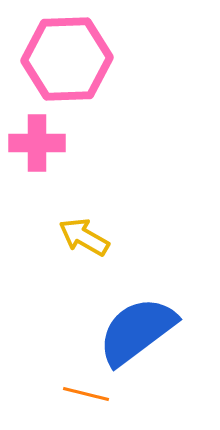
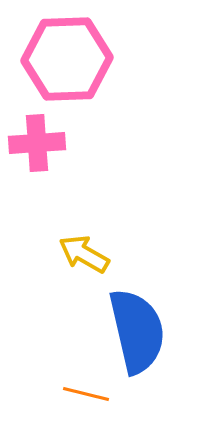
pink cross: rotated 4 degrees counterclockwise
yellow arrow: moved 17 px down
blue semicircle: rotated 114 degrees clockwise
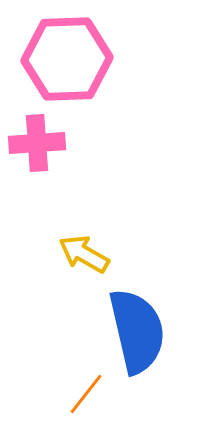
orange line: rotated 66 degrees counterclockwise
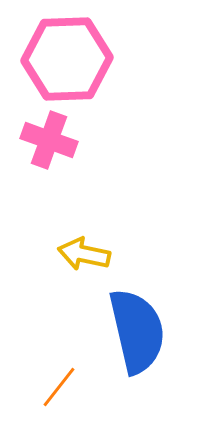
pink cross: moved 12 px right, 3 px up; rotated 24 degrees clockwise
yellow arrow: rotated 18 degrees counterclockwise
orange line: moved 27 px left, 7 px up
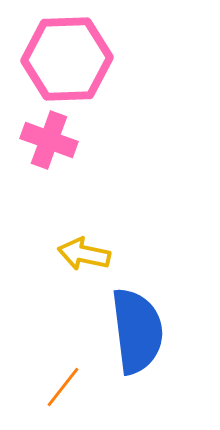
blue semicircle: rotated 6 degrees clockwise
orange line: moved 4 px right
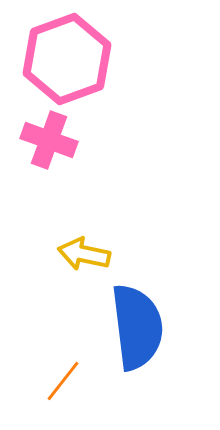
pink hexagon: rotated 18 degrees counterclockwise
blue semicircle: moved 4 px up
orange line: moved 6 px up
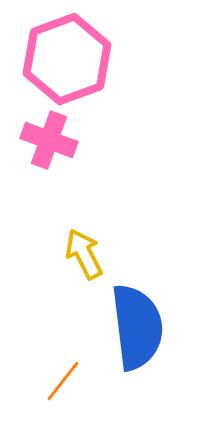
yellow arrow: rotated 51 degrees clockwise
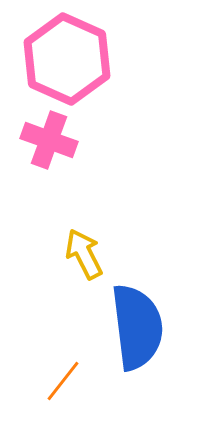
pink hexagon: rotated 16 degrees counterclockwise
